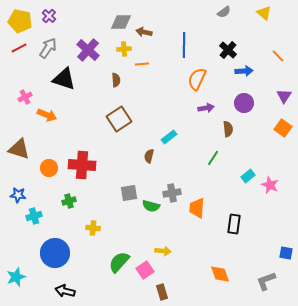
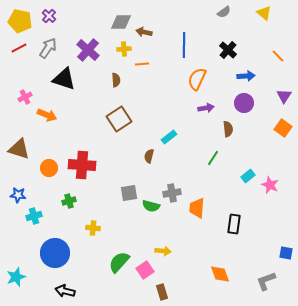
blue arrow at (244, 71): moved 2 px right, 5 px down
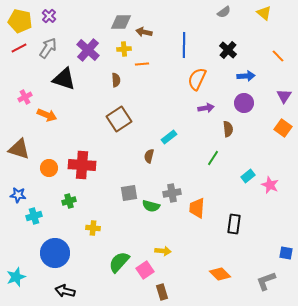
orange diamond at (220, 274): rotated 25 degrees counterclockwise
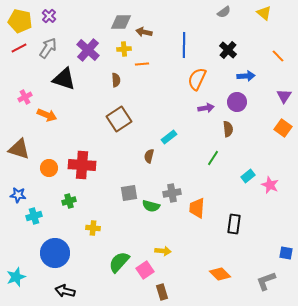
purple circle at (244, 103): moved 7 px left, 1 px up
